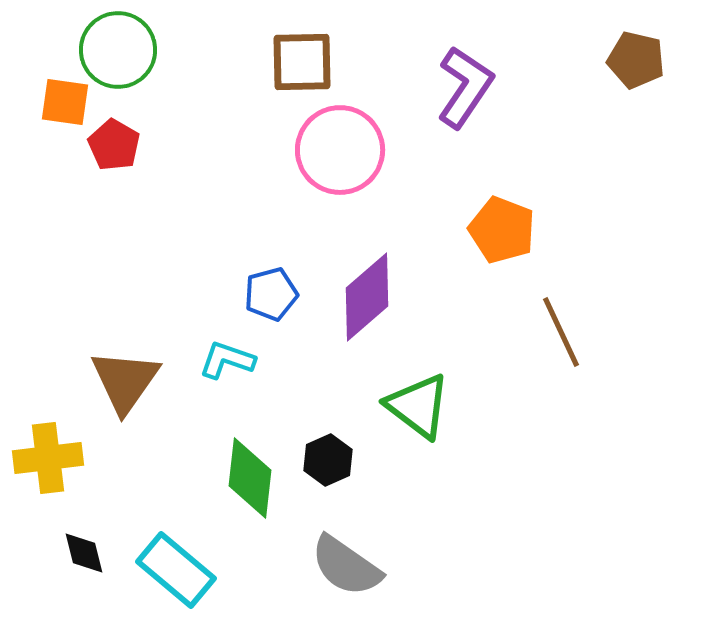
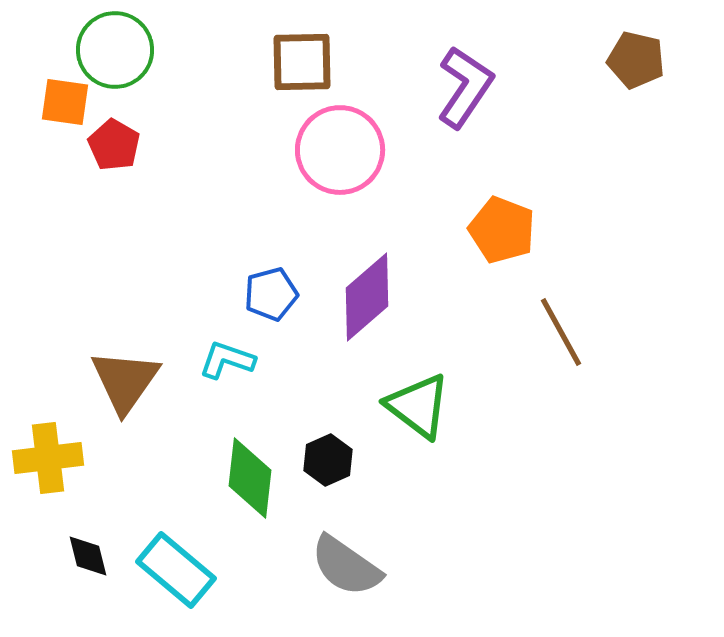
green circle: moved 3 px left
brown line: rotated 4 degrees counterclockwise
black diamond: moved 4 px right, 3 px down
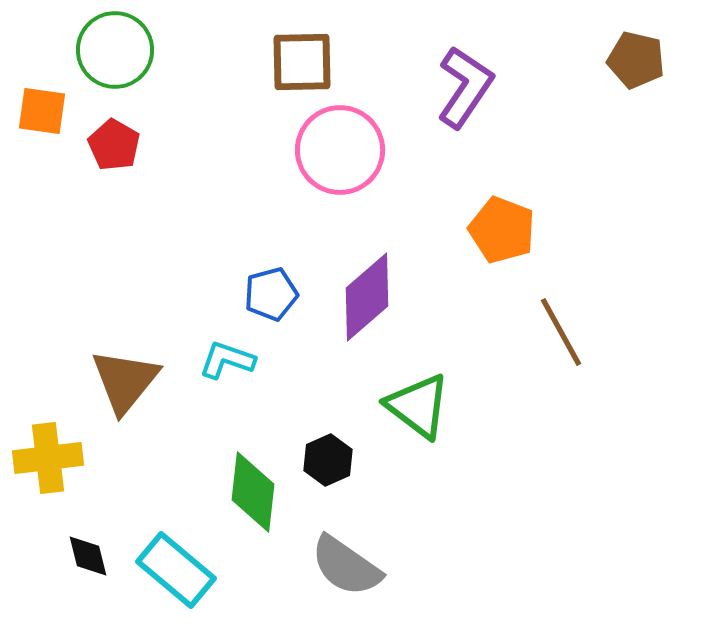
orange square: moved 23 px left, 9 px down
brown triangle: rotated 4 degrees clockwise
green diamond: moved 3 px right, 14 px down
